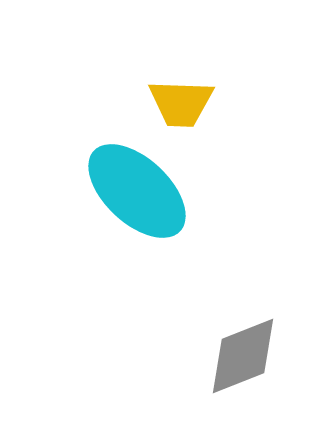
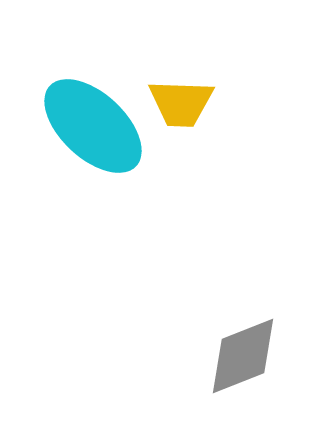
cyan ellipse: moved 44 px left, 65 px up
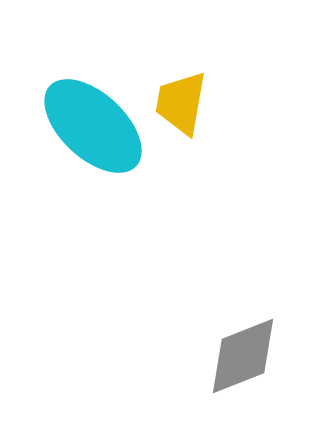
yellow trapezoid: rotated 98 degrees clockwise
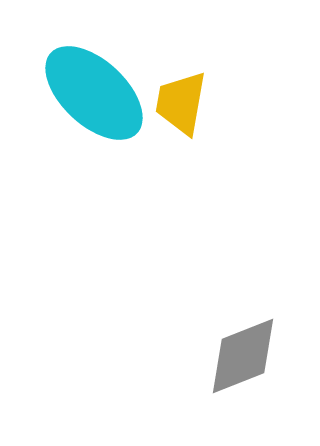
cyan ellipse: moved 1 px right, 33 px up
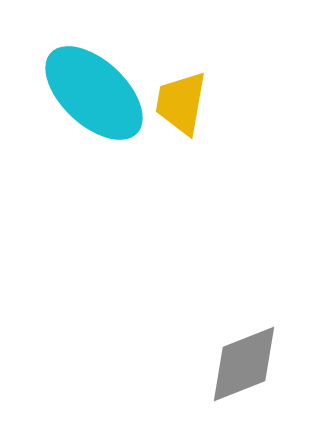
gray diamond: moved 1 px right, 8 px down
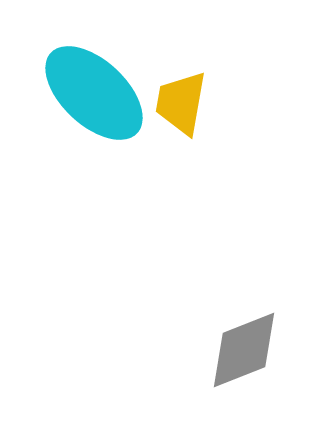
gray diamond: moved 14 px up
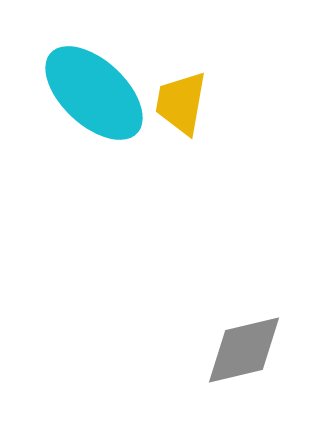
gray diamond: rotated 8 degrees clockwise
